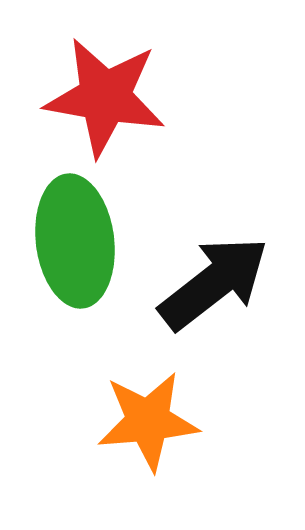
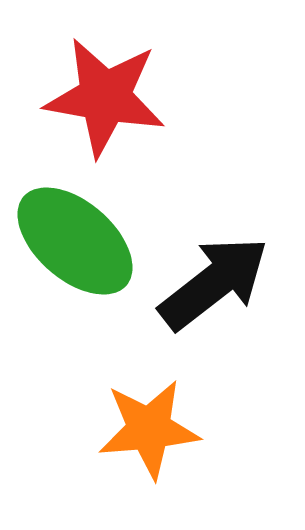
green ellipse: rotated 42 degrees counterclockwise
orange star: moved 1 px right, 8 px down
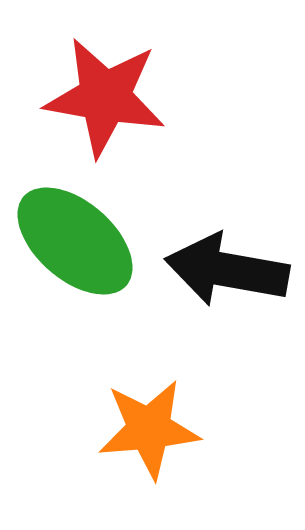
black arrow: moved 13 px right, 13 px up; rotated 132 degrees counterclockwise
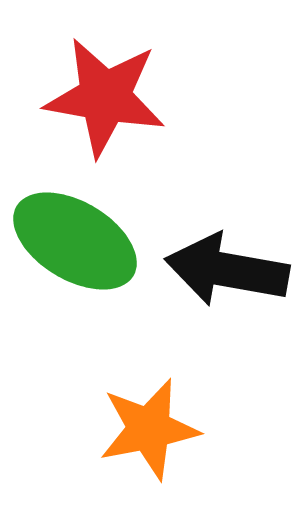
green ellipse: rotated 10 degrees counterclockwise
orange star: rotated 6 degrees counterclockwise
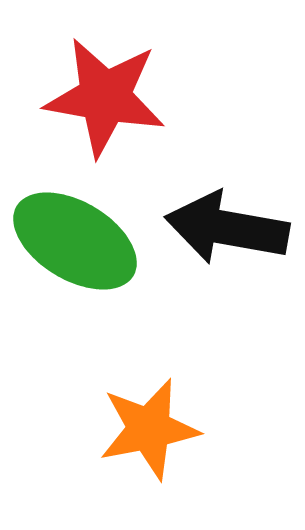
black arrow: moved 42 px up
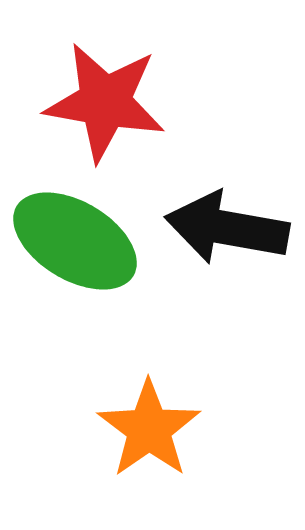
red star: moved 5 px down
orange star: rotated 24 degrees counterclockwise
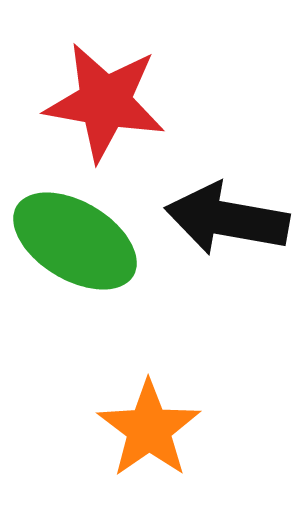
black arrow: moved 9 px up
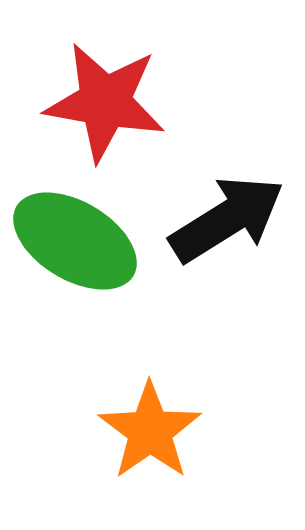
black arrow: rotated 138 degrees clockwise
orange star: moved 1 px right, 2 px down
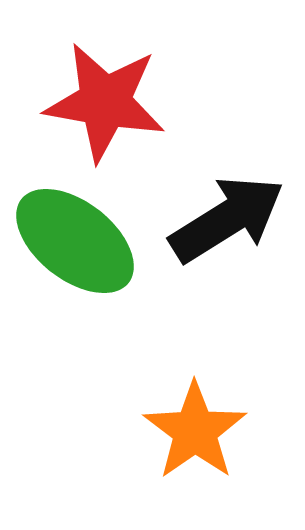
green ellipse: rotated 7 degrees clockwise
orange star: moved 45 px right
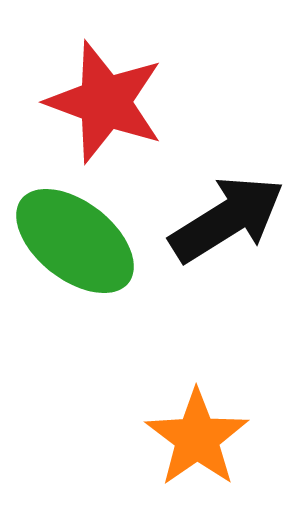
red star: rotated 10 degrees clockwise
orange star: moved 2 px right, 7 px down
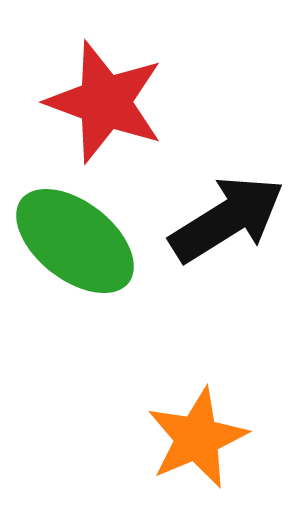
orange star: rotated 12 degrees clockwise
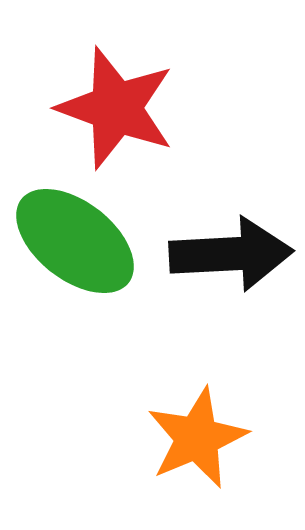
red star: moved 11 px right, 6 px down
black arrow: moved 4 px right, 35 px down; rotated 29 degrees clockwise
